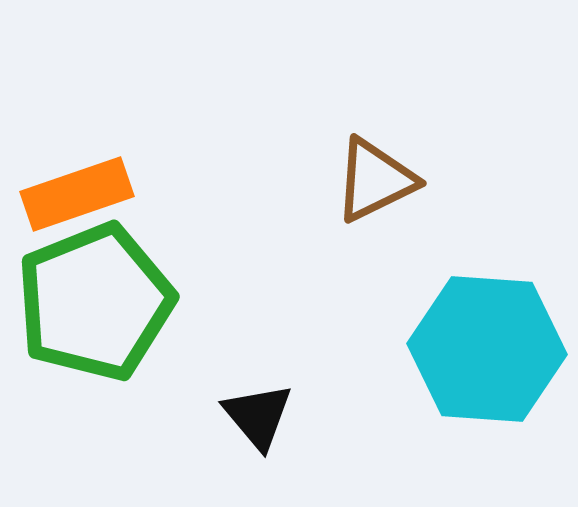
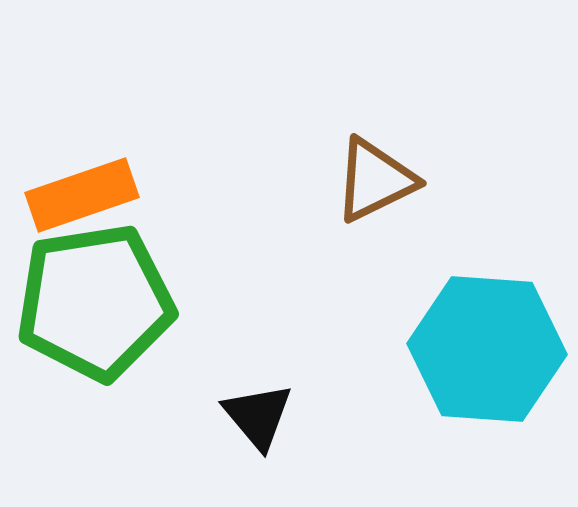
orange rectangle: moved 5 px right, 1 px down
green pentagon: rotated 13 degrees clockwise
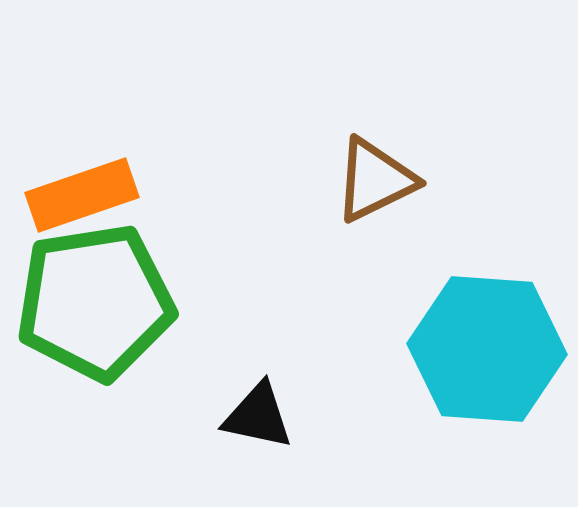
black triangle: rotated 38 degrees counterclockwise
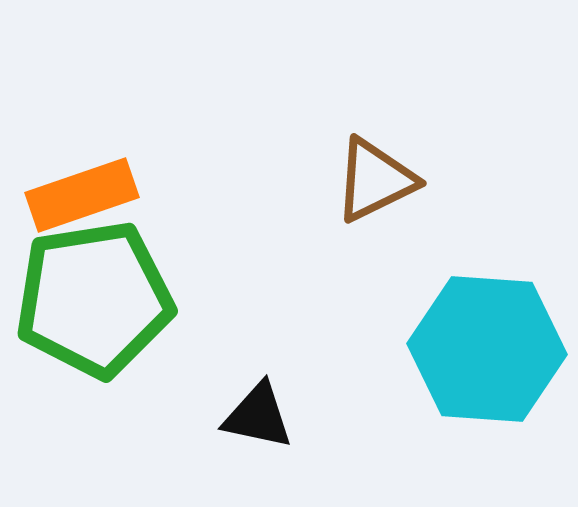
green pentagon: moved 1 px left, 3 px up
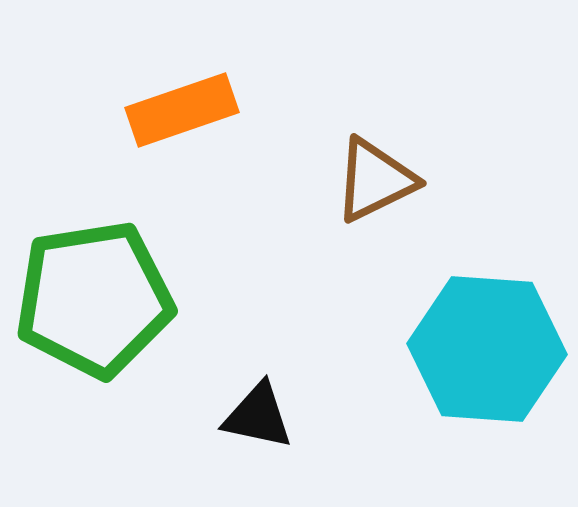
orange rectangle: moved 100 px right, 85 px up
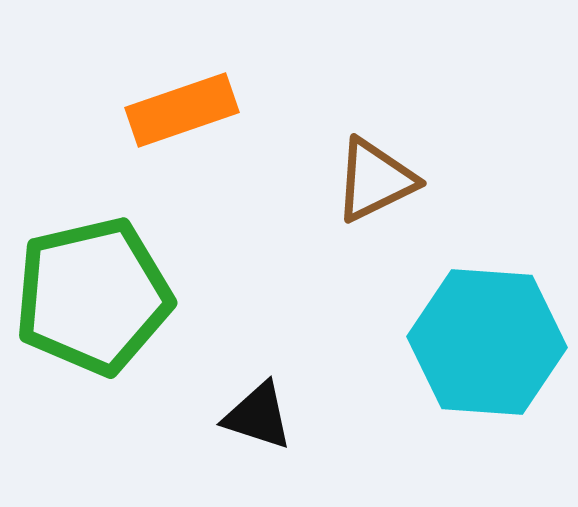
green pentagon: moved 1 px left, 3 px up; rotated 4 degrees counterclockwise
cyan hexagon: moved 7 px up
black triangle: rotated 6 degrees clockwise
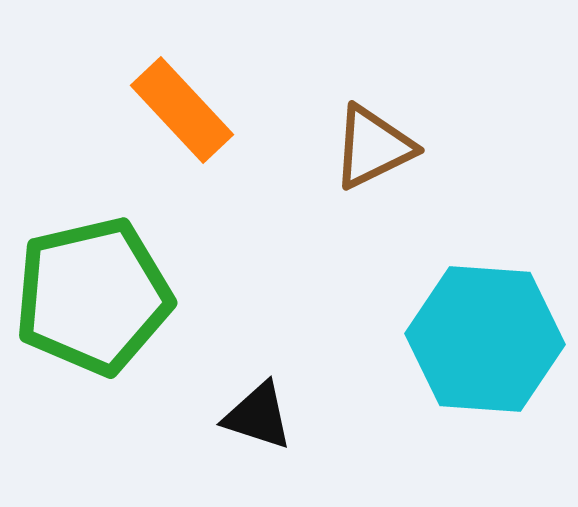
orange rectangle: rotated 66 degrees clockwise
brown triangle: moved 2 px left, 33 px up
cyan hexagon: moved 2 px left, 3 px up
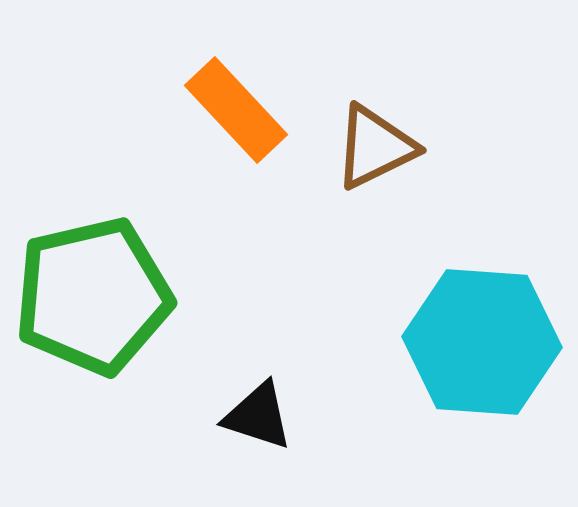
orange rectangle: moved 54 px right
brown triangle: moved 2 px right
cyan hexagon: moved 3 px left, 3 px down
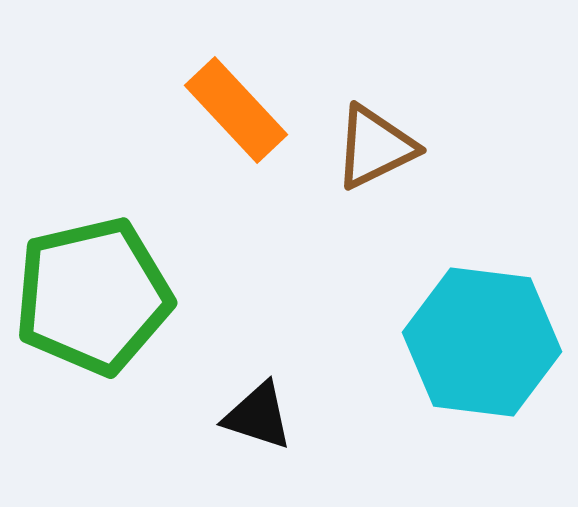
cyan hexagon: rotated 3 degrees clockwise
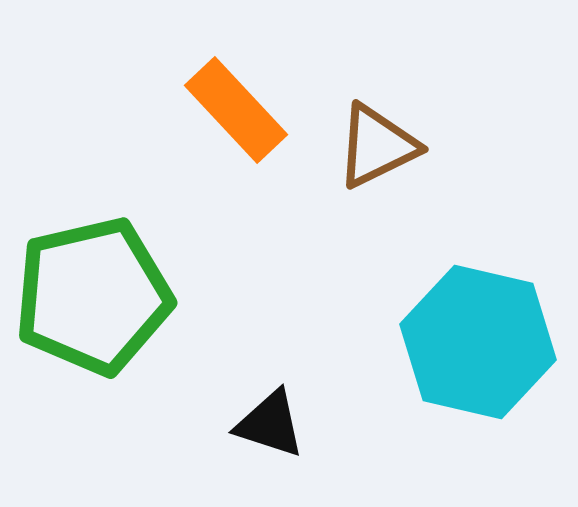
brown triangle: moved 2 px right, 1 px up
cyan hexagon: moved 4 px left; rotated 6 degrees clockwise
black triangle: moved 12 px right, 8 px down
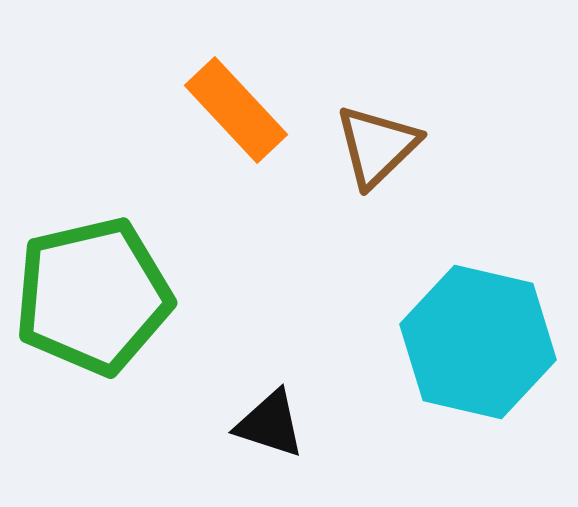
brown triangle: rotated 18 degrees counterclockwise
